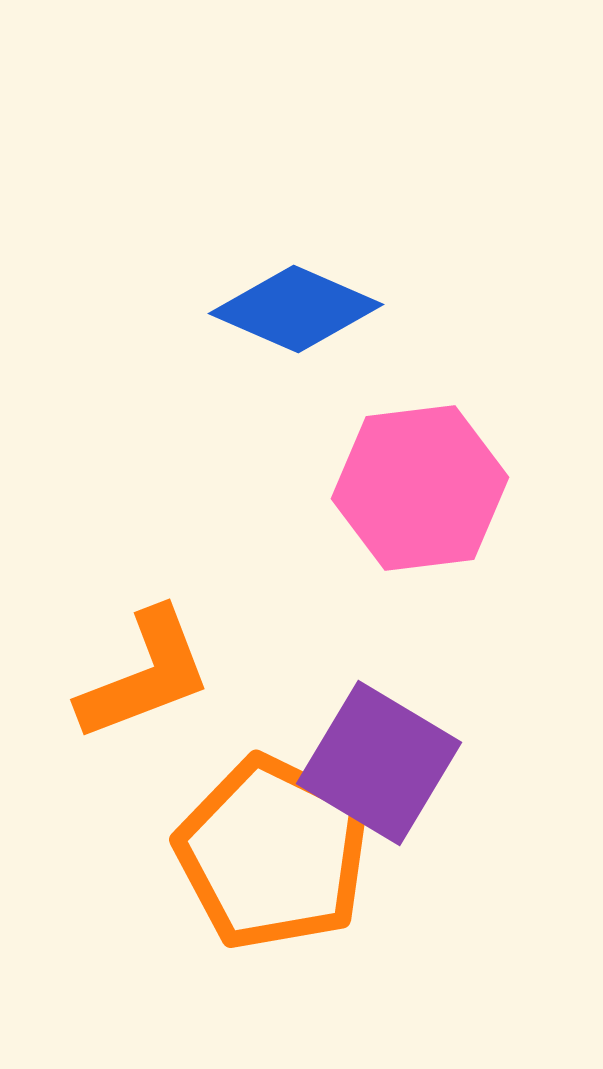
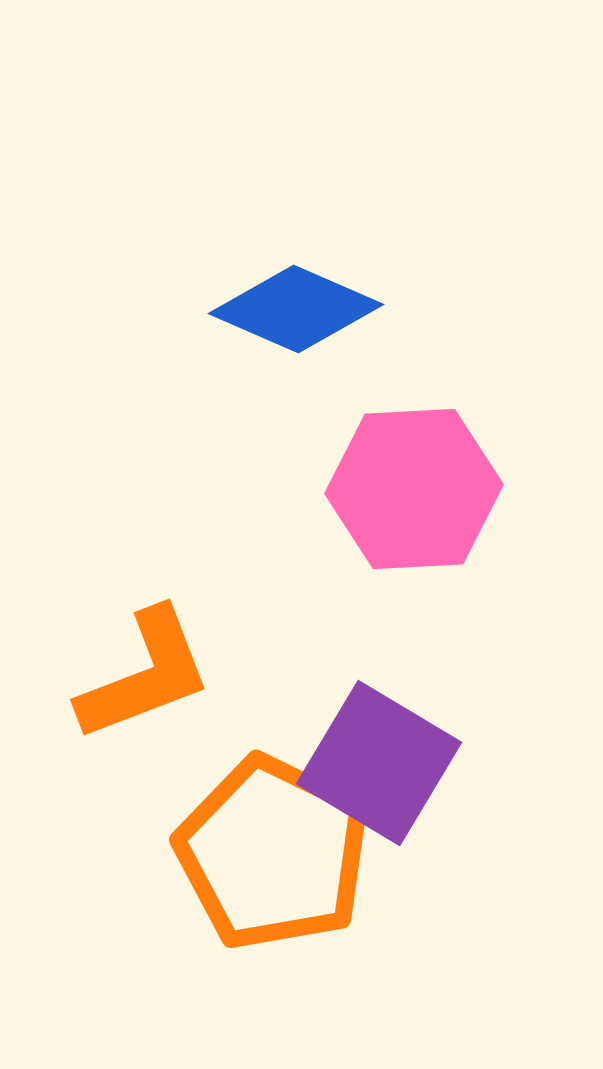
pink hexagon: moved 6 px left, 1 px down; rotated 4 degrees clockwise
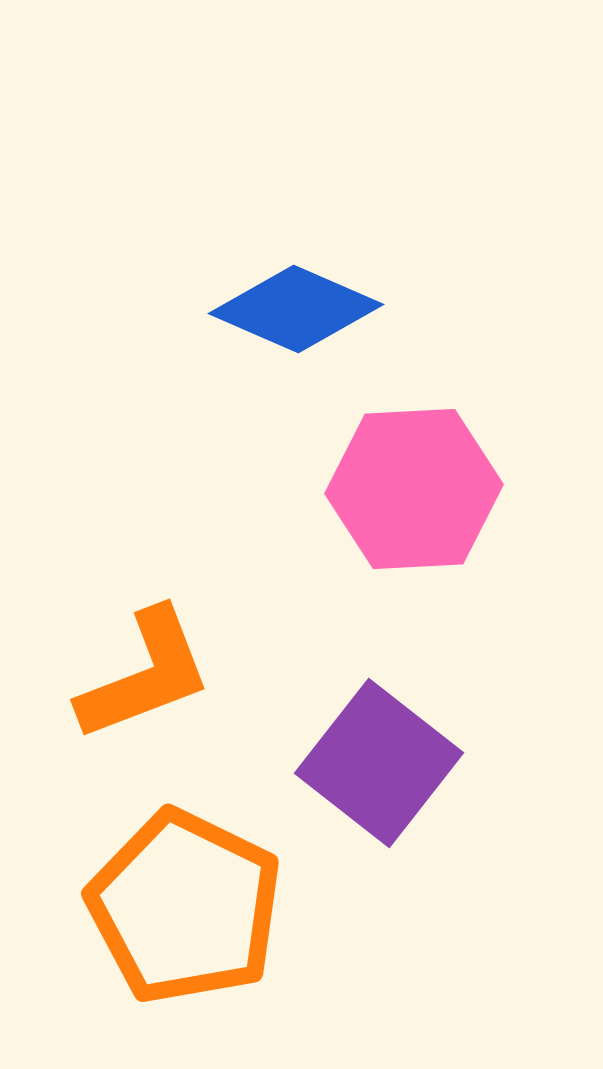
purple square: rotated 7 degrees clockwise
orange pentagon: moved 88 px left, 54 px down
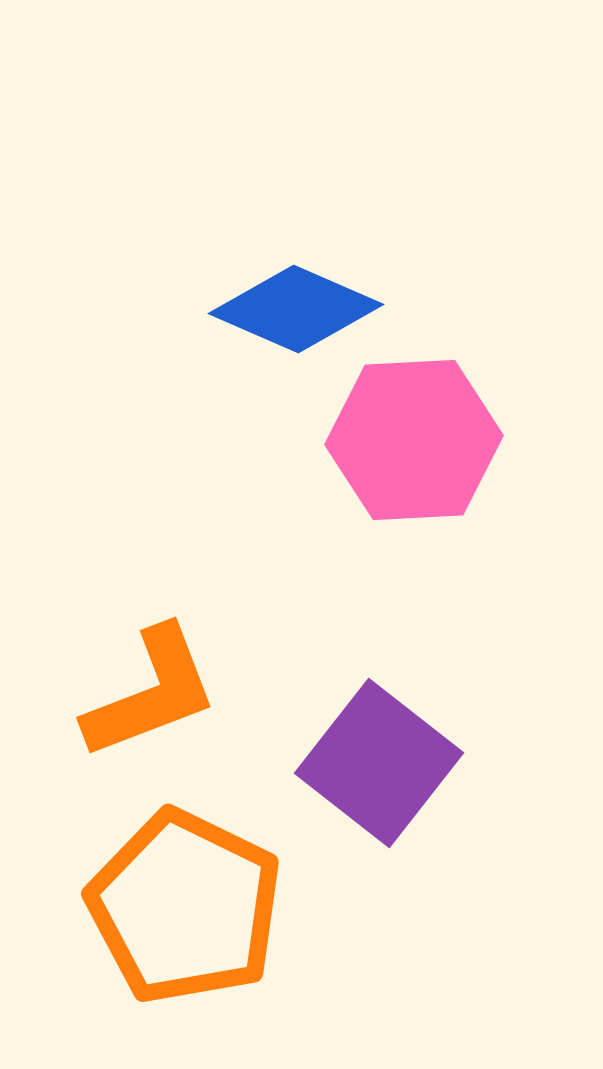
pink hexagon: moved 49 px up
orange L-shape: moved 6 px right, 18 px down
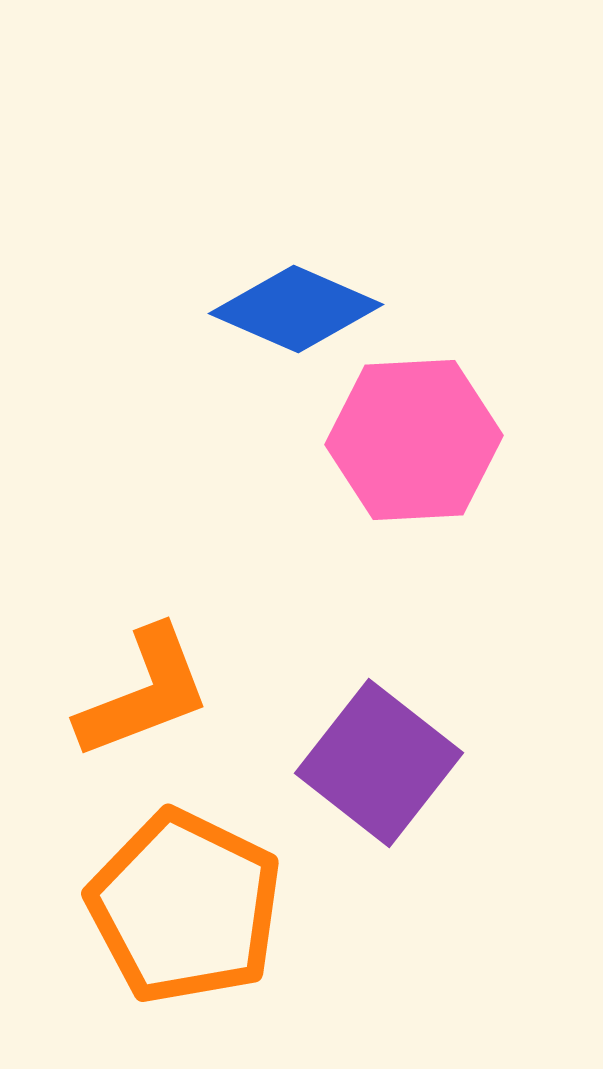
orange L-shape: moved 7 px left
